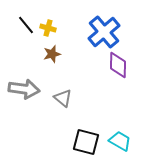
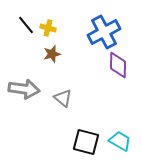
blue cross: rotated 12 degrees clockwise
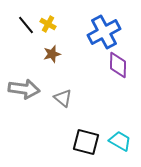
yellow cross: moved 4 px up; rotated 14 degrees clockwise
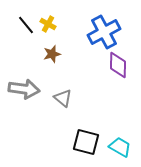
cyan trapezoid: moved 6 px down
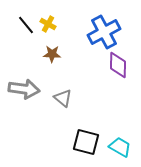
brown star: rotated 18 degrees clockwise
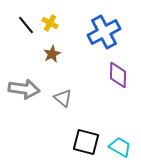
yellow cross: moved 2 px right, 1 px up
brown star: rotated 30 degrees counterclockwise
purple diamond: moved 10 px down
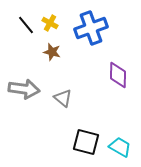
blue cross: moved 13 px left, 4 px up; rotated 8 degrees clockwise
brown star: moved 2 px up; rotated 30 degrees counterclockwise
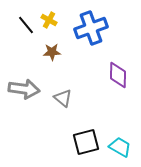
yellow cross: moved 1 px left, 3 px up
brown star: rotated 18 degrees counterclockwise
black square: rotated 28 degrees counterclockwise
